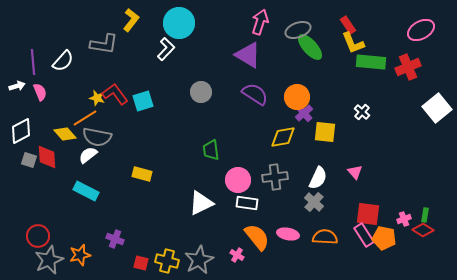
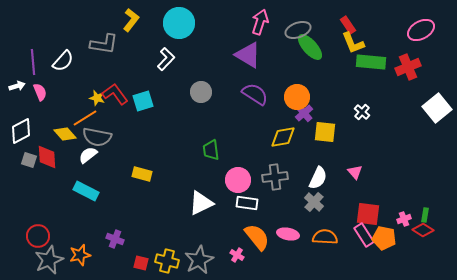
white L-shape at (166, 49): moved 10 px down
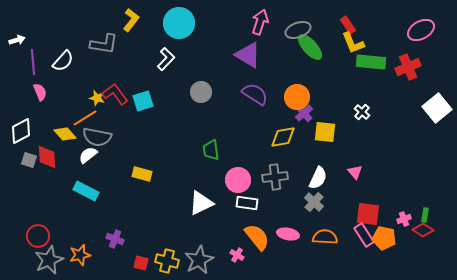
white arrow at (17, 86): moved 46 px up
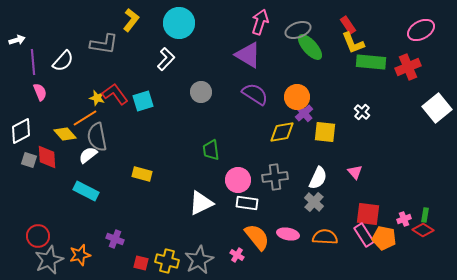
gray semicircle at (97, 137): rotated 68 degrees clockwise
yellow diamond at (283, 137): moved 1 px left, 5 px up
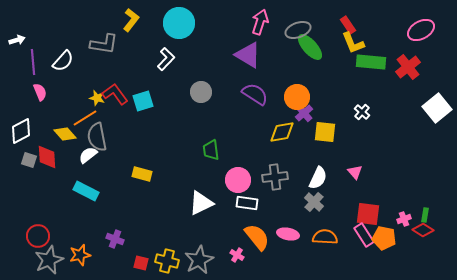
red cross at (408, 67): rotated 15 degrees counterclockwise
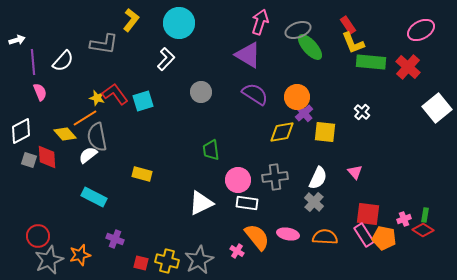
red cross at (408, 67): rotated 10 degrees counterclockwise
cyan rectangle at (86, 191): moved 8 px right, 6 px down
pink cross at (237, 255): moved 4 px up
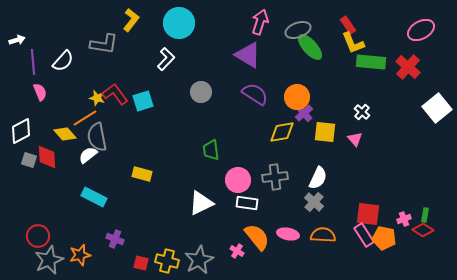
pink triangle at (355, 172): moved 33 px up
orange semicircle at (325, 237): moved 2 px left, 2 px up
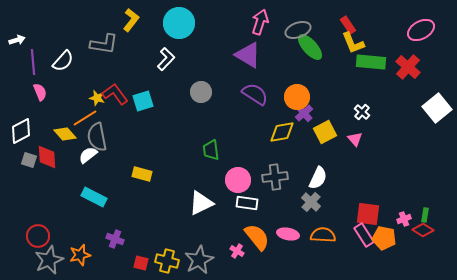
yellow square at (325, 132): rotated 35 degrees counterclockwise
gray cross at (314, 202): moved 3 px left
